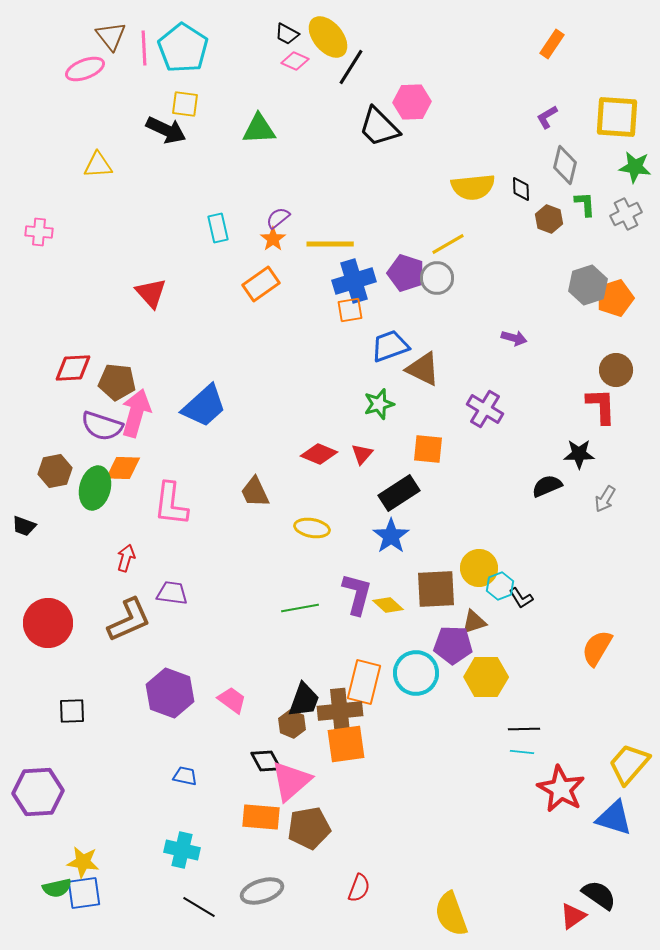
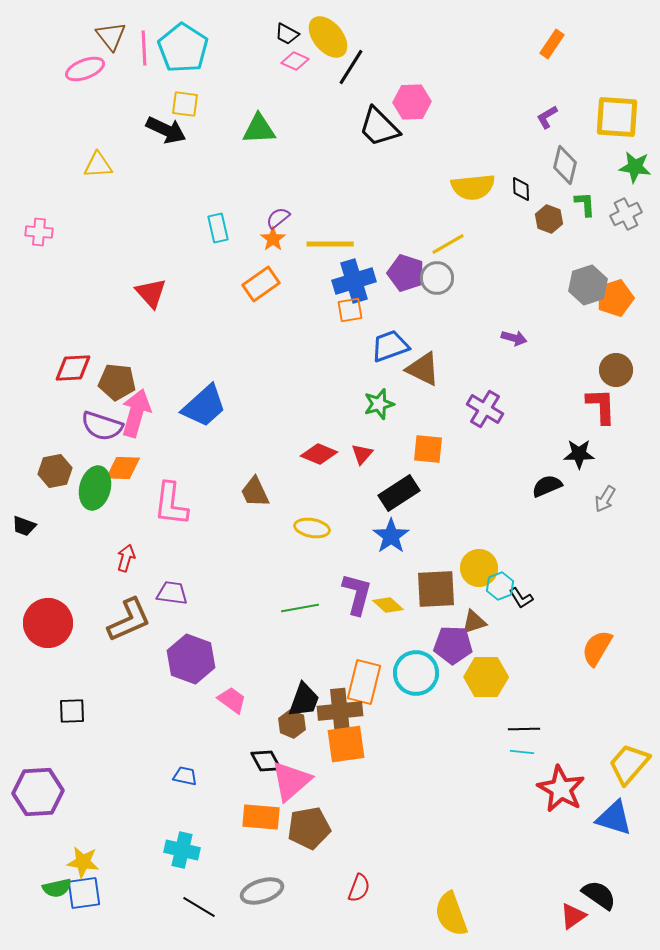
purple hexagon at (170, 693): moved 21 px right, 34 px up
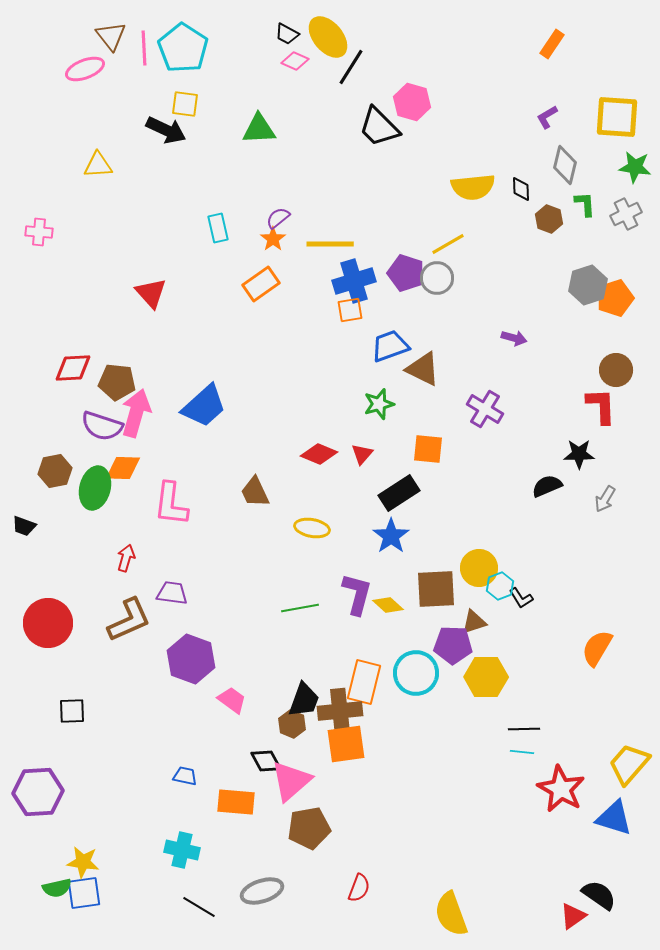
pink hexagon at (412, 102): rotated 18 degrees clockwise
orange rectangle at (261, 817): moved 25 px left, 15 px up
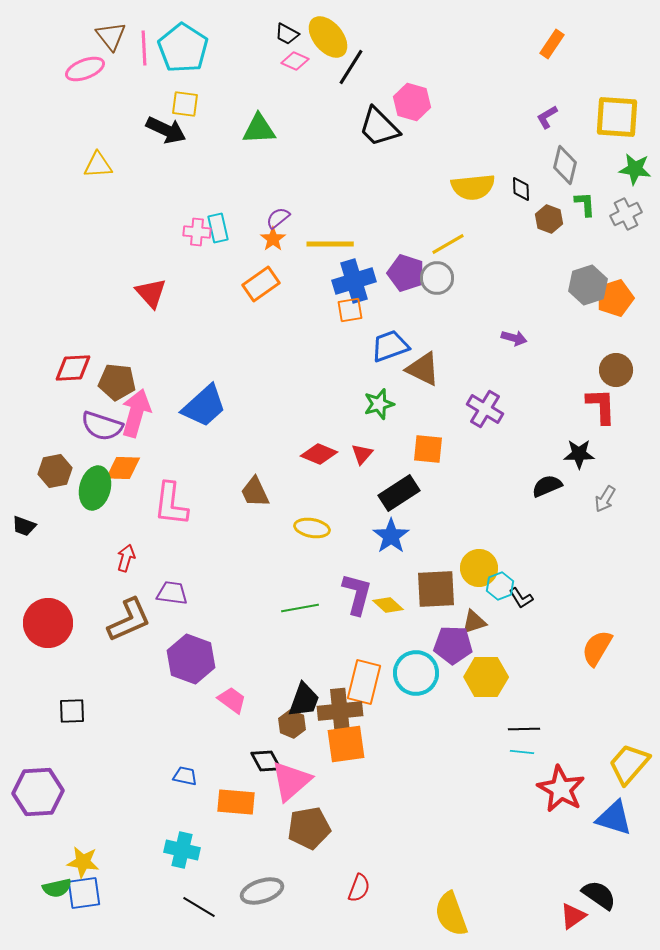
green star at (635, 167): moved 2 px down
pink cross at (39, 232): moved 158 px right
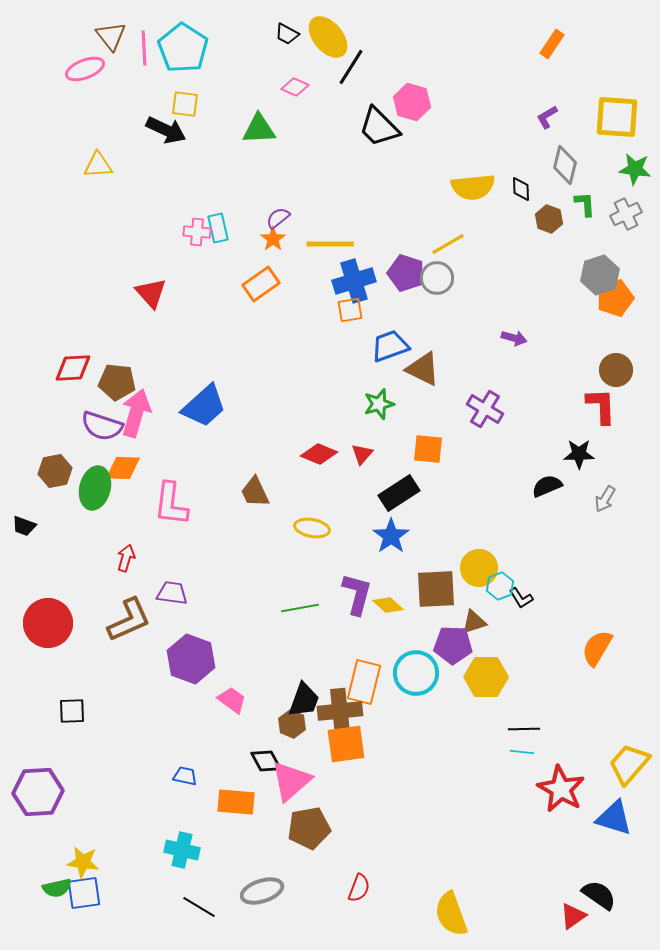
pink diamond at (295, 61): moved 26 px down
gray hexagon at (588, 285): moved 12 px right, 10 px up
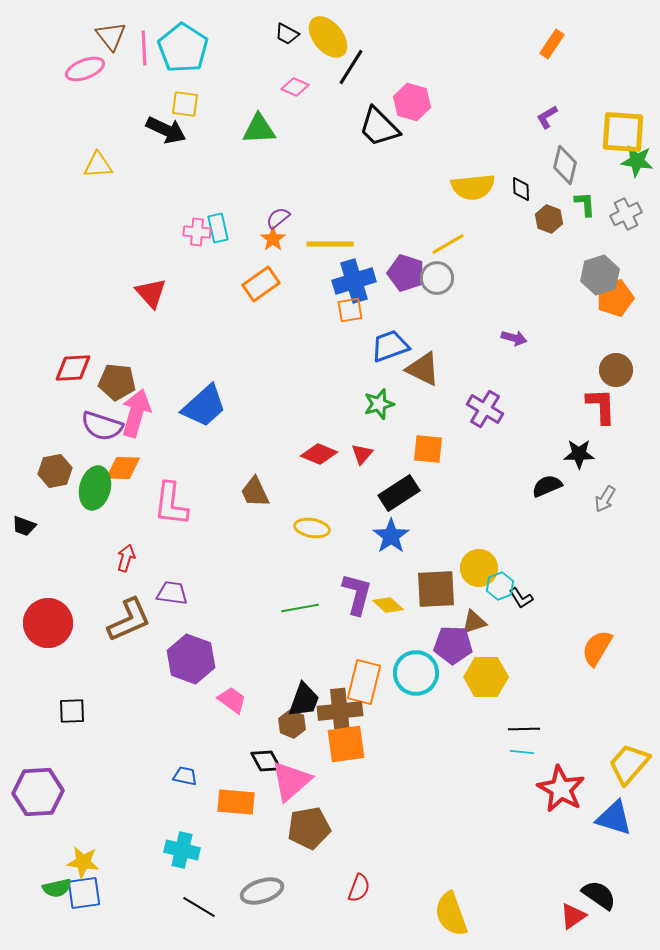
yellow square at (617, 117): moved 6 px right, 15 px down
green star at (635, 169): moved 2 px right, 8 px up
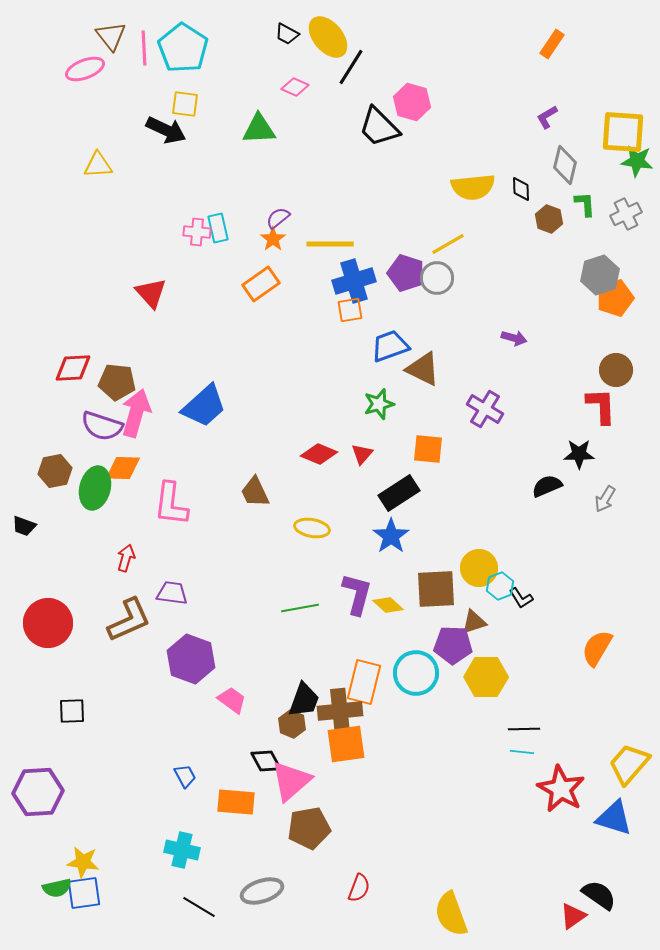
blue trapezoid at (185, 776): rotated 50 degrees clockwise
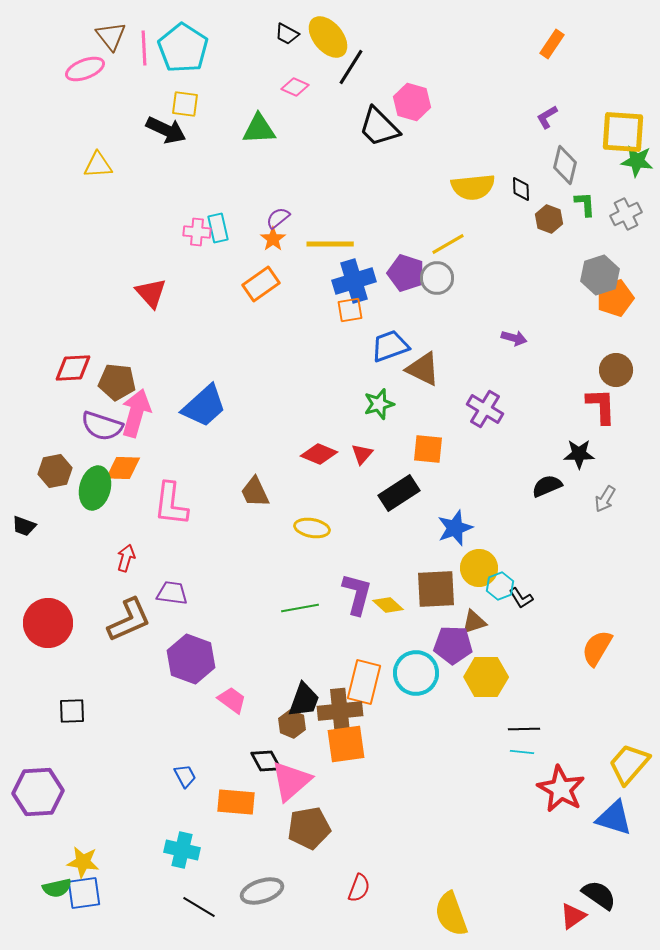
blue star at (391, 536): moved 64 px right, 8 px up; rotated 15 degrees clockwise
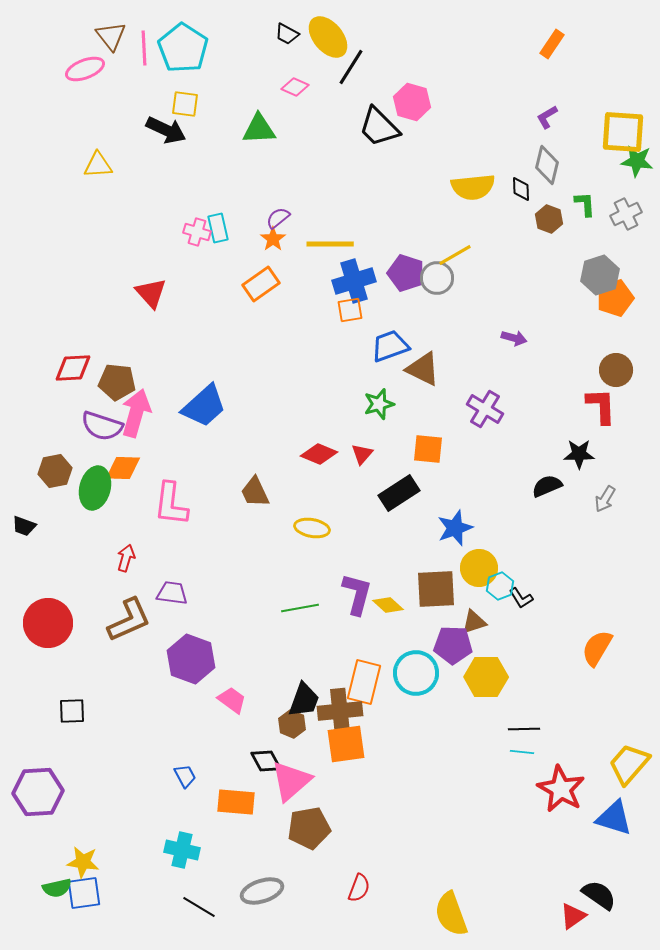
gray diamond at (565, 165): moved 18 px left
pink cross at (197, 232): rotated 12 degrees clockwise
yellow line at (448, 244): moved 7 px right, 11 px down
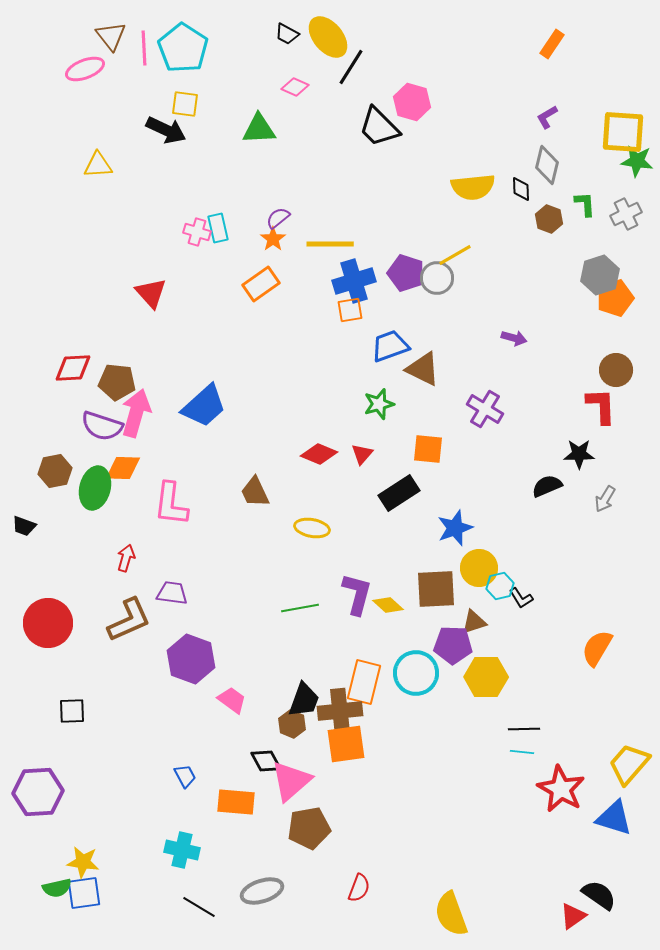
cyan hexagon at (500, 586): rotated 8 degrees clockwise
